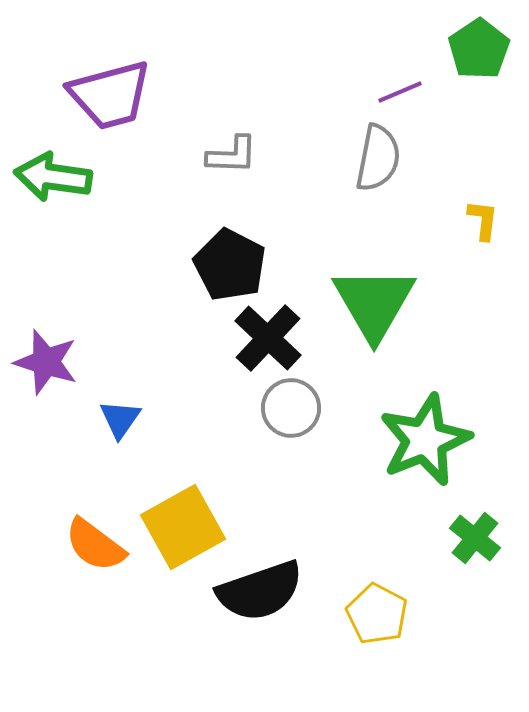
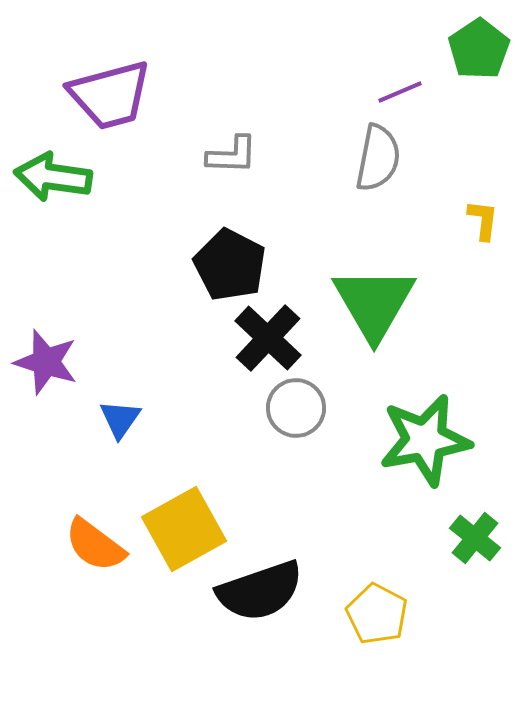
gray circle: moved 5 px right
green star: rotated 12 degrees clockwise
yellow square: moved 1 px right, 2 px down
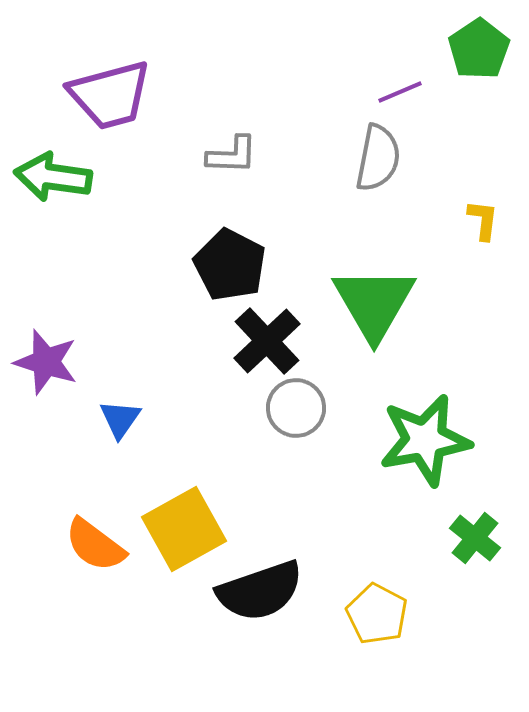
black cross: moved 1 px left, 3 px down; rotated 4 degrees clockwise
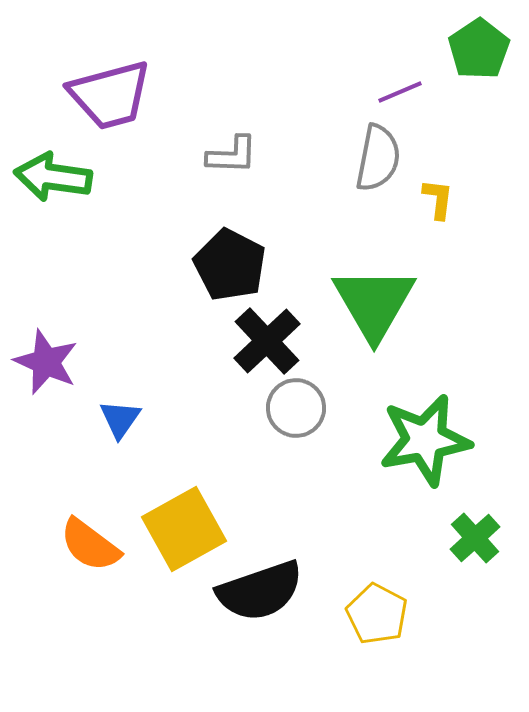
yellow L-shape: moved 45 px left, 21 px up
purple star: rotated 6 degrees clockwise
green cross: rotated 9 degrees clockwise
orange semicircle: moved 5 px left
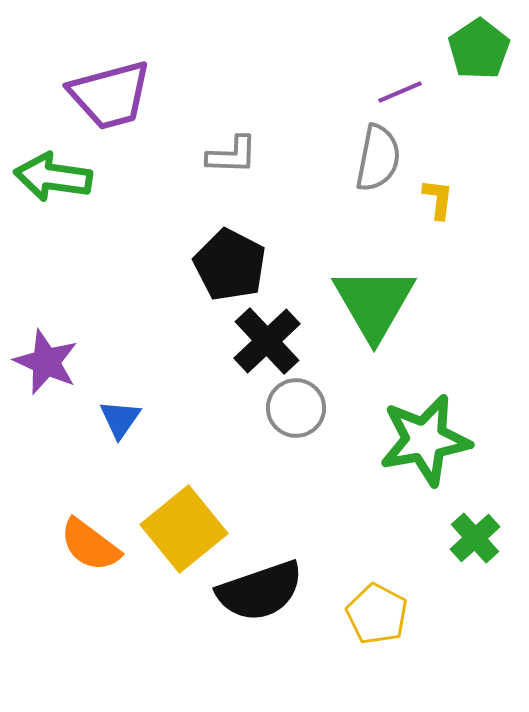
yellow square: rotated 10 degrees counterclockwise
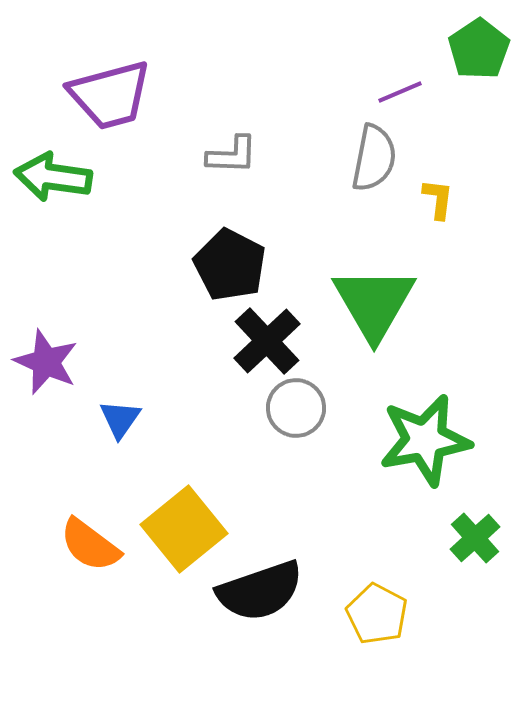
gray semicircle: moved 4 px left
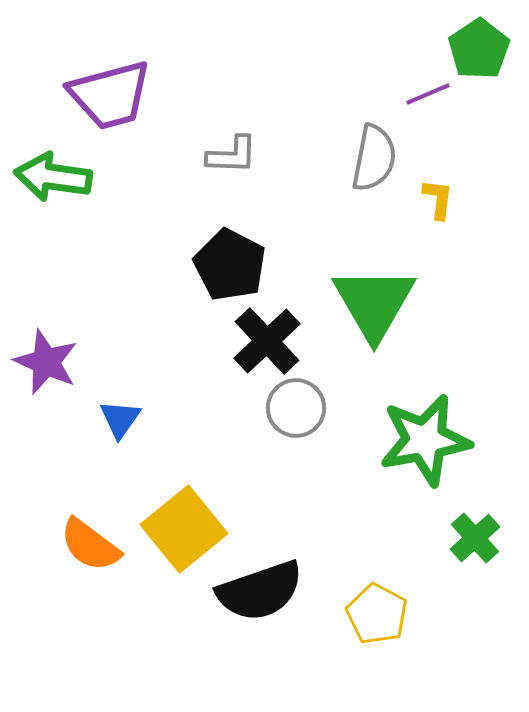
purple line: moved 28 px right, 2 px down
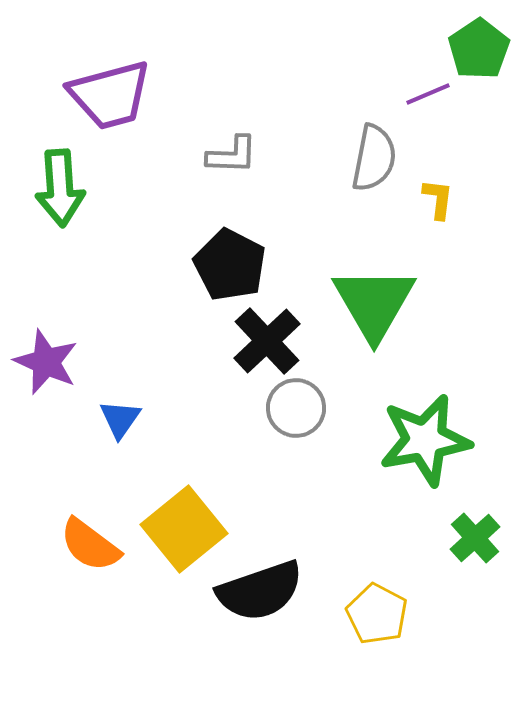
green arrow: moved 7 px right, 11 px down; rotated 102 degrees counterclockwise
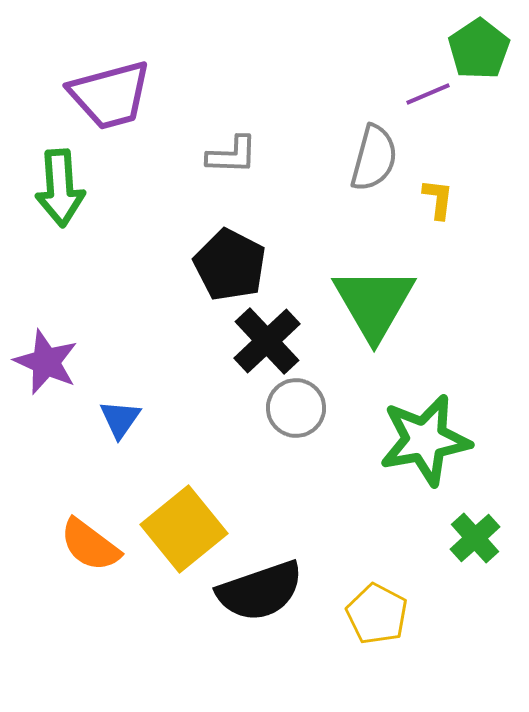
gray semicircle: rotated 4 degrees clockwise
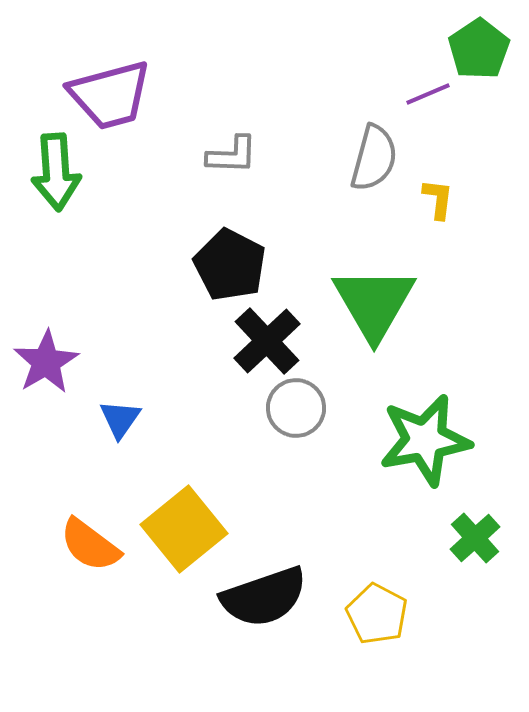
green arrow: moved 4 px left, 16 px up
purple star: rotated 18 degrees clockwise
black semicircle: moved 4 px right, 6 px down
